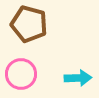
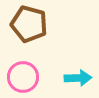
pink circle: moved 2 px right, 3 px down
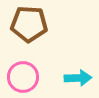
brown pentagon: rotated 12 degrees counterclockwise
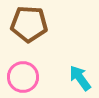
cyan arrow: moved 2 px right; rotated 124 degrees counterclockwise
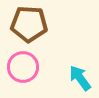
pink circle: moved 10 px up
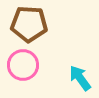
pink circle: moved 2 px up
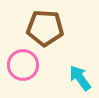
brown pentagon: moved 16 px right, 4 px down
